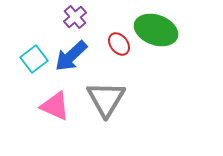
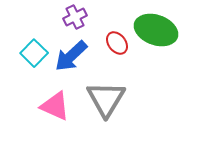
purple cross: rotated 15 degrees clockwise
red ellipse: moved 2 px left, 1 px up
cyan square: moved 6 px up; rotated 8 degrees counterclockwise
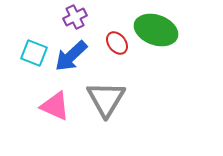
cyan square: rotated 24 degrees counterclockwise
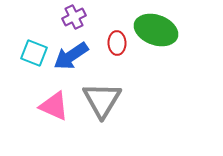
purple cross: moved 1 px left
red ellipse: rotated 35 degrees clockwise
blue arrow: rotated 9 degrees clockwise
gray triangle: moved 4 px left, 1 px down
pink triangle: moved 1 px left
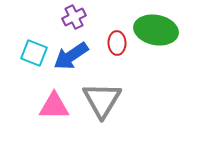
green ellipse: rotated 9 degrees counterclockwise
pink triangle: rotated 24 degrees counterclockwise
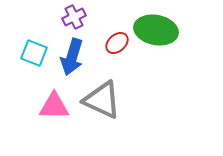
red ellipse: rotated 50 degrees clockwise
blue arrow: moved 1 px right, 1 px down; rotated 39 degrees counterclockwise
gray triangle: rotated 36 degrees counterclockwise
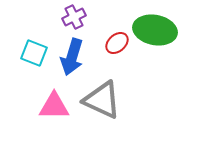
green ellipse: moved 1 px left
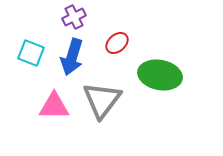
green ellipse: moved 5 px right, 45 px down
cyan square: moved 3 px left
gray triangle: rotated 42 degrees clockwise
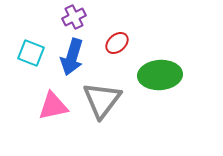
green ellipse: rotated 15 degrees counterclockwise
pink triangle: moved 1 px left; rotated 12 degrees counterclockwise
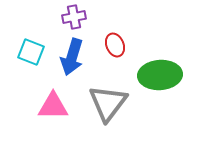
purple cross: rotated 15 degrees clockwise
red ellipse: moved 2 px left, 2 px down; rotated 70 degrees counterclockwise
cyan square: moved 1 px up
gray triangle: moved 6 px right, 3 px down
pink triangle: rotated 12 degrees clockwise
